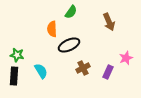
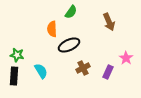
pink star: rotated 16 degrees counterclockwise
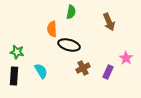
green semicircle: rotated 24 degrees counterclockwise
black ellipse: rotated 40 degrees clockwise
green star: moved 3 px up
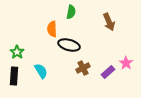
green star: rotated 24 degrees clockwise
pink star: moved 5 px down
purple rectangle: rotated 24 degrees clockwise
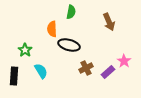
green star: moved 8 px right, 2 px up
pink star: moved 2 px left, 2 px up
brown cross: moved 3 px right
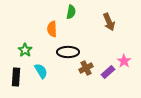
black ellipse: moved 1 px left, 7 px down; rotated 15 degrees counterclockwise
black rectangle: moved 2 px right, 1 px down
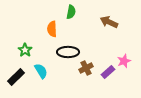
brown arrow: rotated 138 degrees clockwise
pink star: rotated 16 degrees clockwise
black rectangle: rotated 42 degrees clockwise
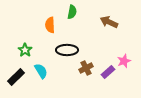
green semicircle: moved 1 px right
orange semicircle: moved 2 px left, 4 px up
black ellipse: moved 1 px left, 2 px up
